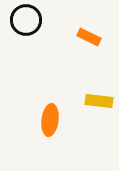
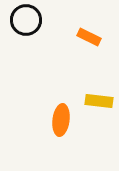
orange ellipse: moved 11 px right
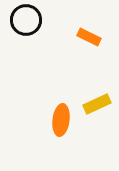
yellow rectangle: moved 2 px left, 3 px down; rotated 32 degrees counterclockwise
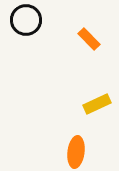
orange rectangle: moved 2 px down; rotated 20 degrees clockwise
orange ellipse: moved 15 px right, 32 px down
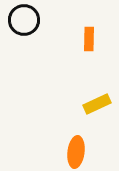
black circle: moved 2 px left
orange rectangle: rotated 45 degrees clockwise
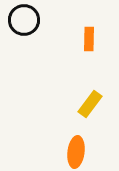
yellow rectangle: moved 7 px left; rotated 28 degrees counterclockwise
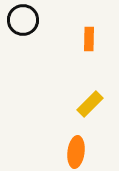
black circle: moved 1 px left
yellow rectangle: rotated 8 degrees clockwise
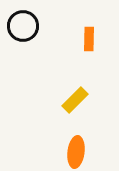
black circle: moved 6 px down
yellow rectangle: moved 15 px left, 4 px up
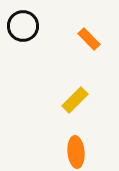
orange rectangle: rotated 45 degrees counterclockwise
orange ellipse: rotated 12 degrees counterclockwise
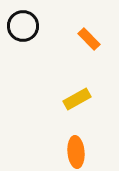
yellow rectangle: moved 2 px right, 1 px up; rotated 16 degrees clockwise
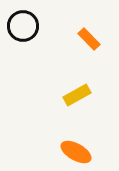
yellow rectangle: moved 4 px up
orange ellipse: rotated 56 degrees counterclockwise
